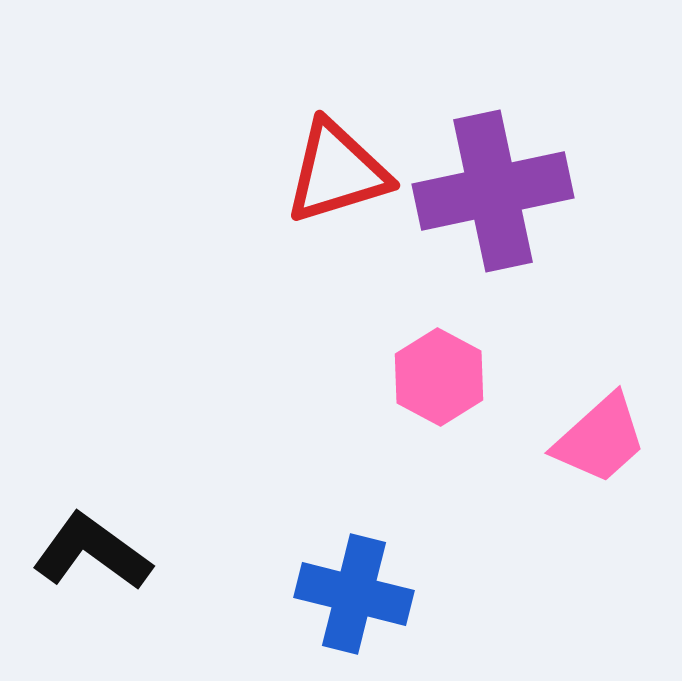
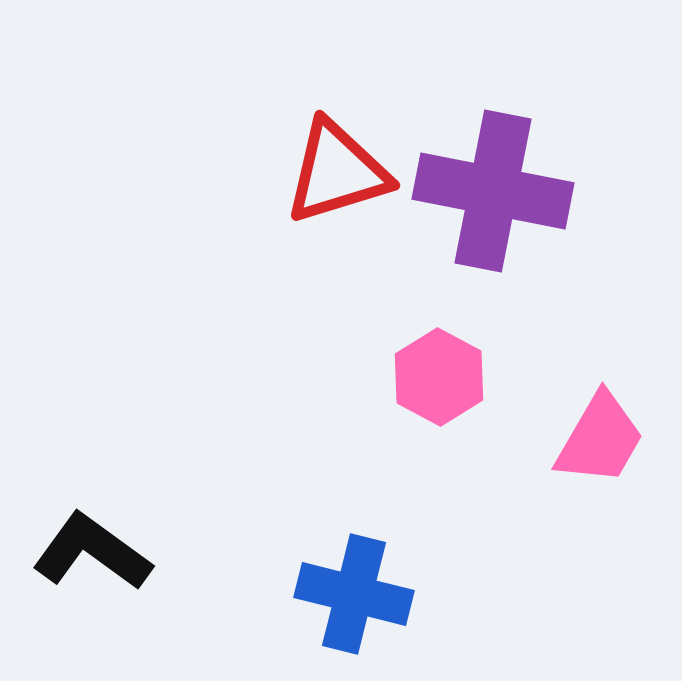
purple cross: rotated 23 degrees clockwise
pink trapezoid: rotated 18 degrees counterclockwise
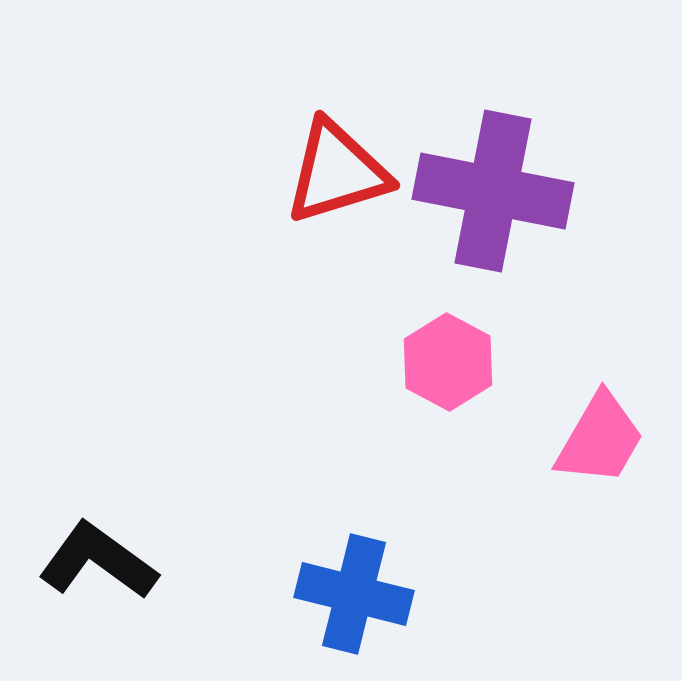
pink hexagon: moved 9 px right, 15 px up
black L-shape: moved 6 px right, 9 px down
